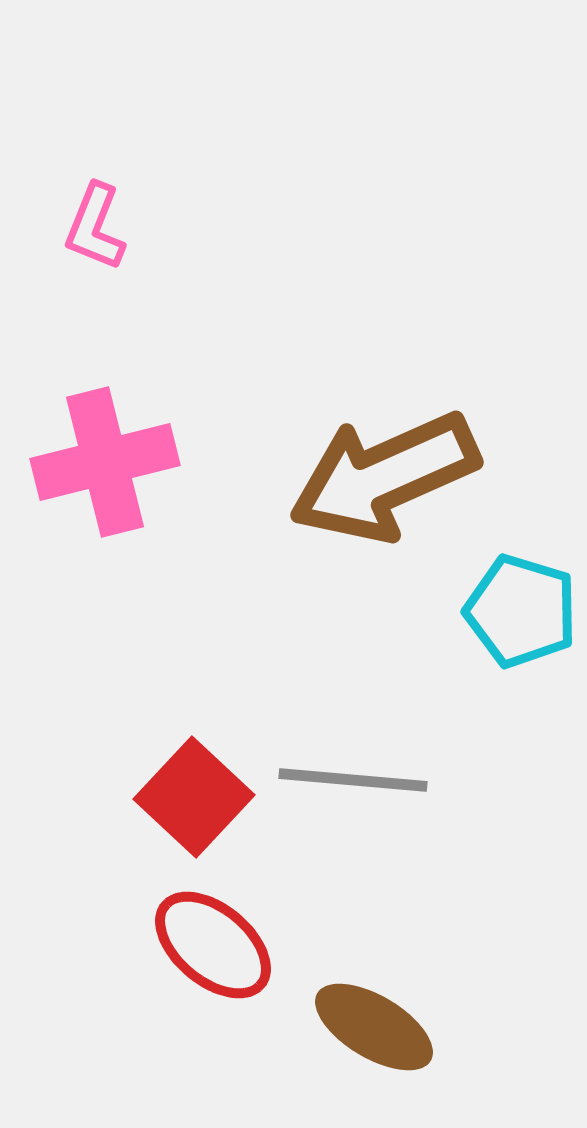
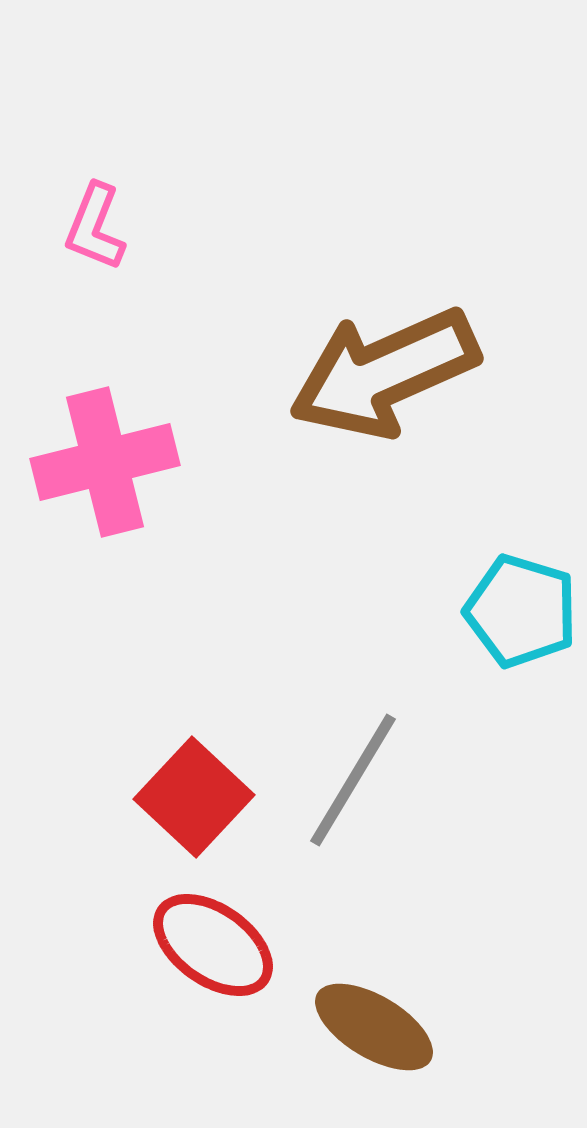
brown arrow: moved 104 px up
gray line: rotated 64 degrees counterclockwise
red ellipse: rotated 5 degrees counterclockwise
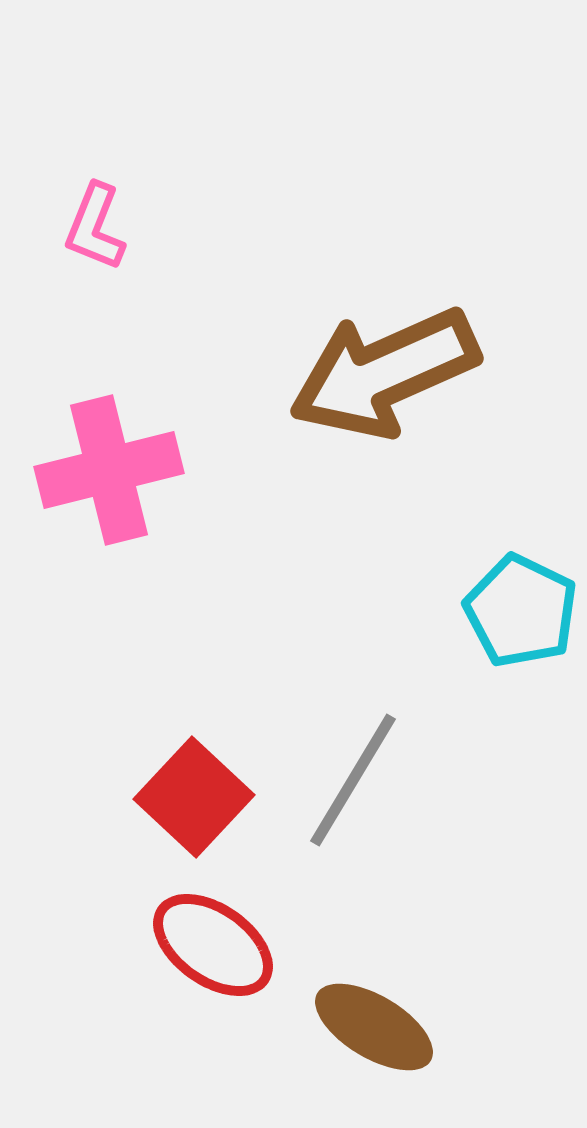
pink cross: moved 4 px right, 8 px down
cyan pentagon: rotated 9 degrees clockwise
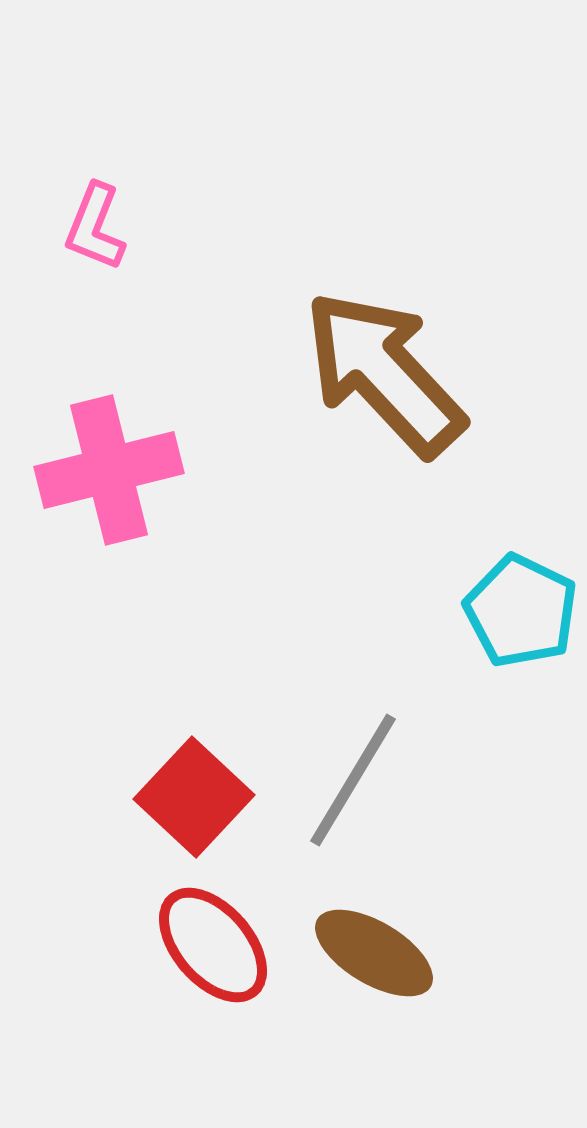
brown arrow: rotated 71 degrees clockwise
red ellipse: rotated 14 degrees clockwise
brown ellipse: moved 74 px up
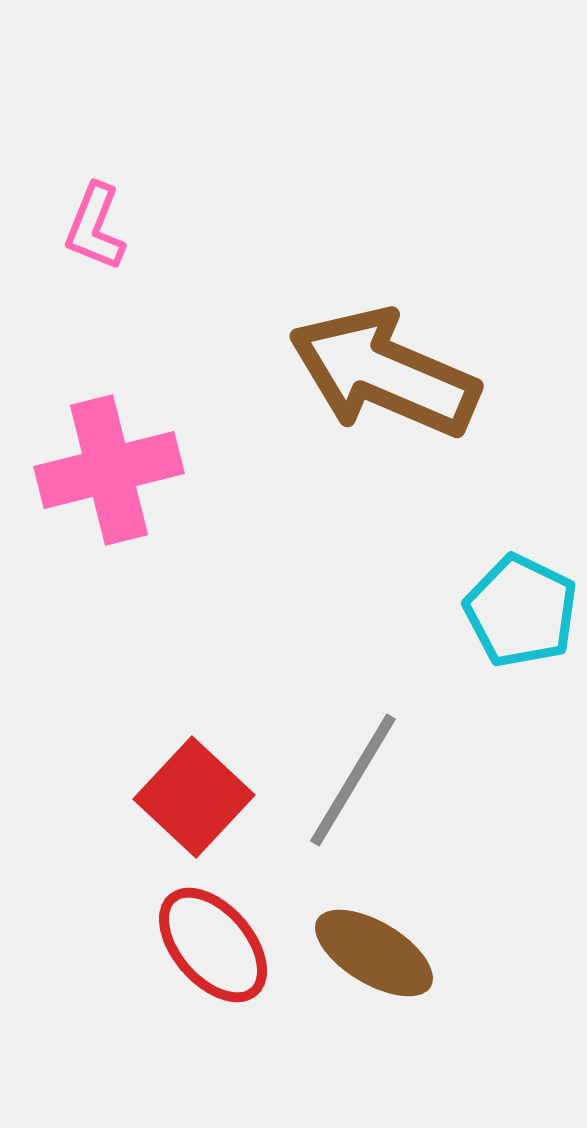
brown arrow: rotated 24 degrees counterclockwise
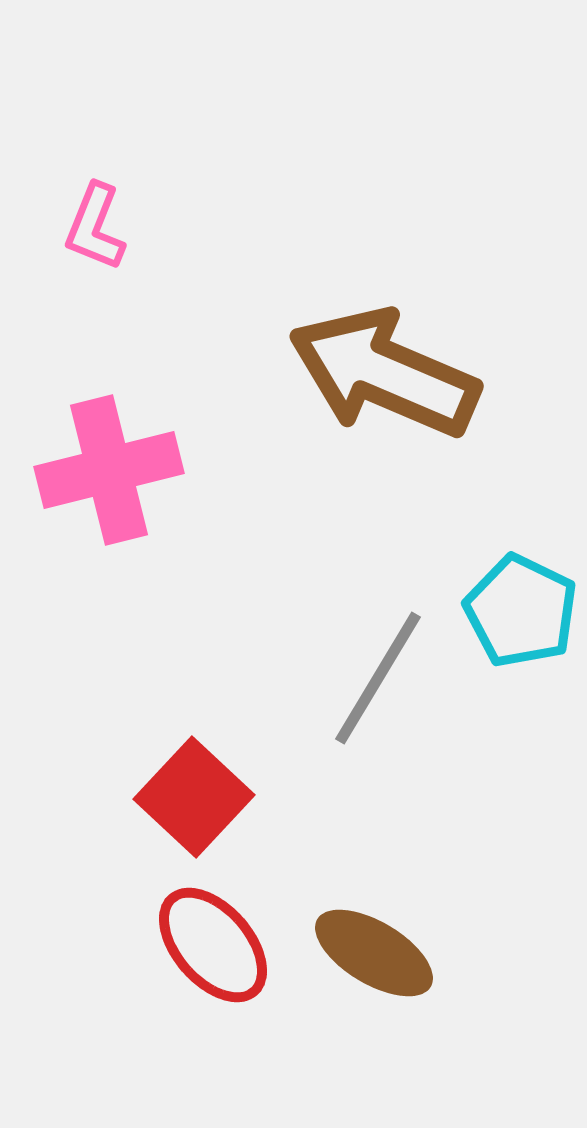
gray line: moved 25 px right, 102 px up
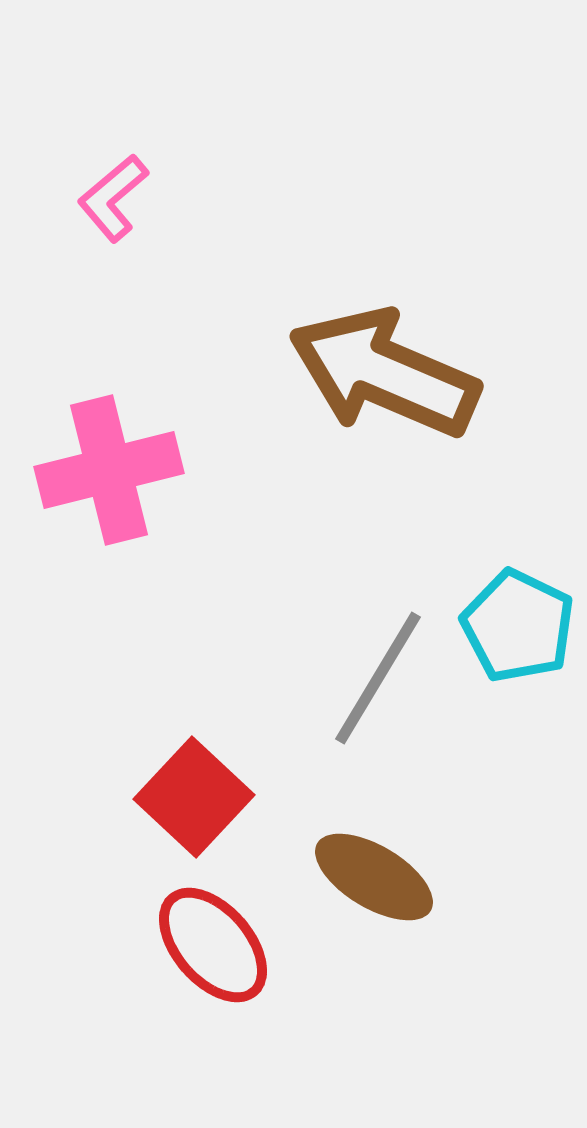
pink L-shape: moved 18 px right, 29 px up; rotated 28 degrees clockwise
cyan pentagon: moved 3 px left, 15 px down
brown ellipse: moved 76 px up
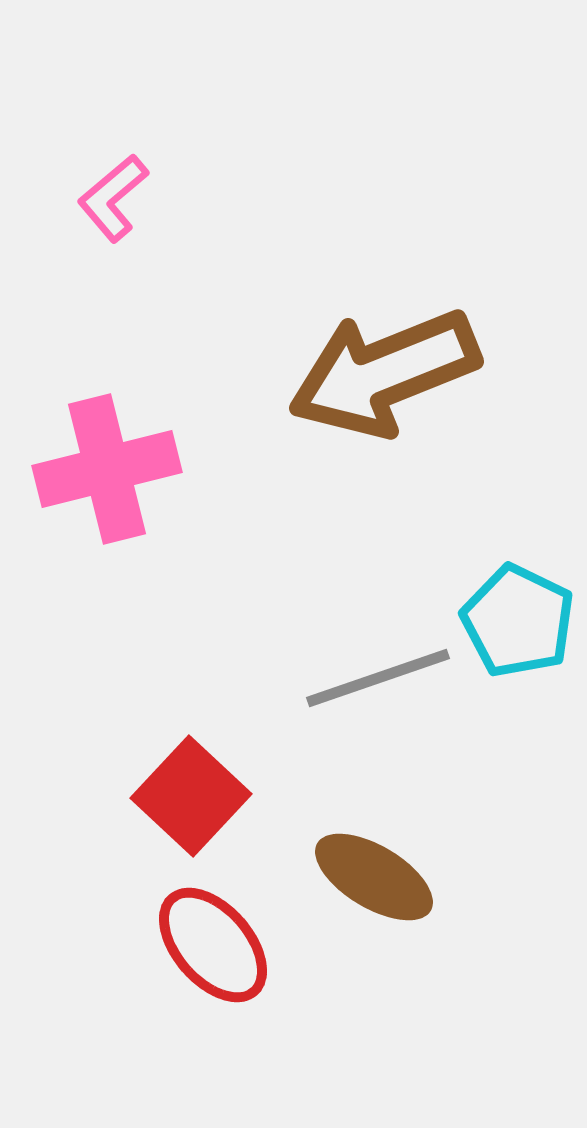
brown arrow: rotated 45 degrees counterclockwise
pink cross: moved 2 px left, 1 px up
cyan pentagon: moved 5 px up
gray line: rotated 40 degrees clockwise
red square: moved 3 px left, 1 px up
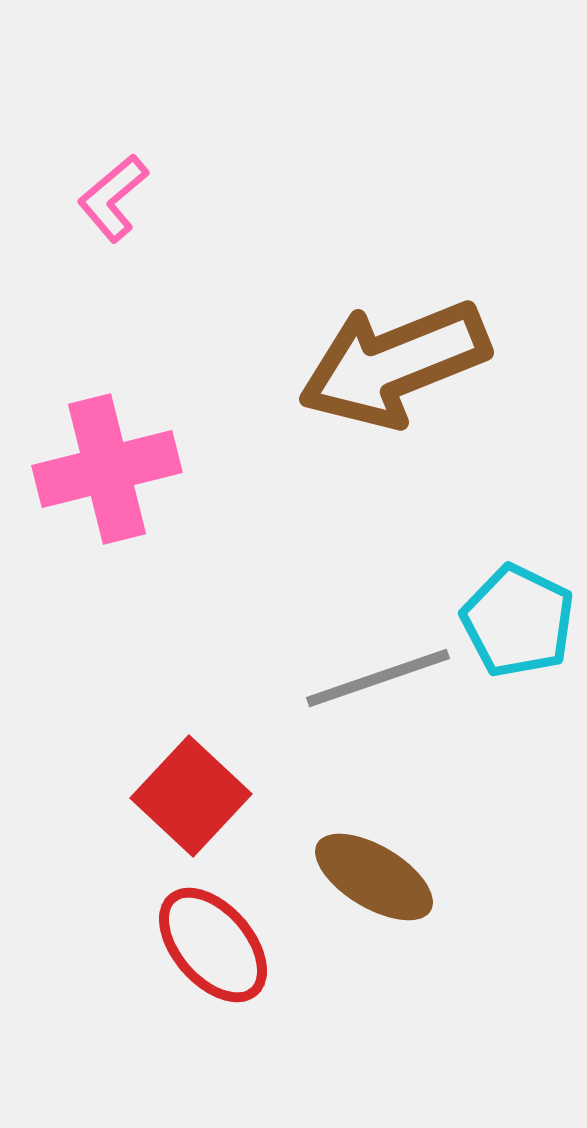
brown arrow: moved 10 px right, 9 px up
